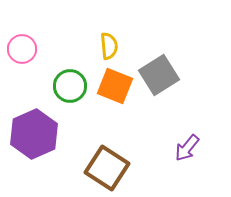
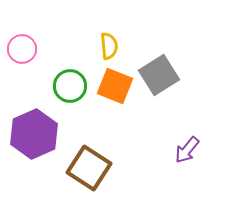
purple arrow: moved 2 px down
brown square: moved 18 px left
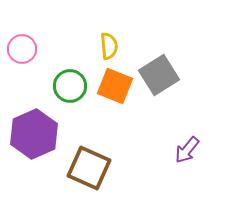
brown square: rotated 9 degrees counterclockwise
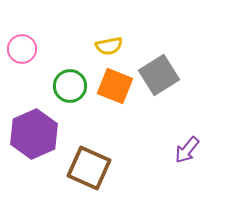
yellow semicircle: rotated 84 degrees clockwise
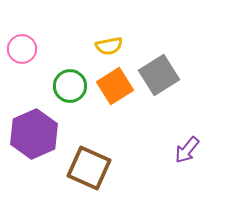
orange square: rotated 36 degrees clockwise
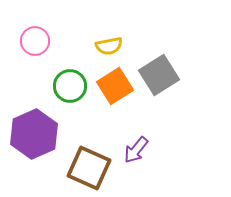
pink circle: moved 13 px right, 8 px up
purple arrow: moved 51 px left
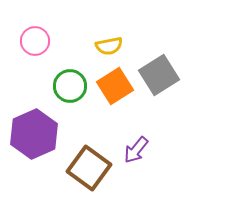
brown square: rotated 12 degrees clockwise
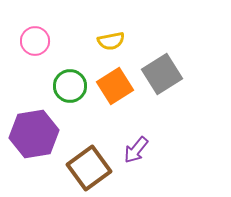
yellow semicircle: moved 2 px right, 5 px up
gray square: moved 3 px right, 1 px up
purple hexagon: rotated 15 degrees clockwise
brown square: rotated 18 degrees clockwise
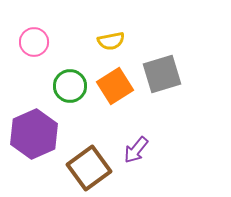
pink circle: moved 1 px left, 1 px down
gray square: rotated 15 degrees clockwise
purple hexagon: rotated 15 degrees counterclockwise
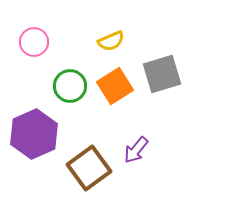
yellow semicircle: rotated 12 degrees counterclockwise
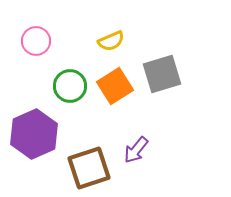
pink circle: moved 2 px right, 1 px up
brown square: rotated 18 degrees clockwise
